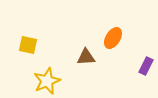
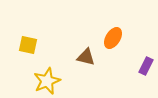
brown triangle: rotated 18 degrees clockwise
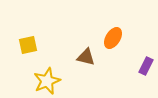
yellow square: rotated 24 degrees counterclockwise
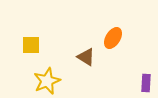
yellow square: moved 3 px right; rotated 12 degrees clockwise
brown triangle: rotated 18 degrees clockwise
purple rectangle: moved 17 px down; rotated 24 degrees counterclockwise
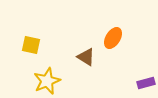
yellow square: rotated 12 degrees clockwise
purple rectangle: rotated 72 degrees clockwise
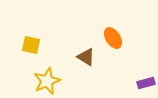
orange ellipse: rotated 65 degrees counterclockwise
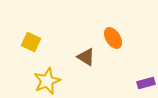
yellow square: moved 3 px up; rotated 12 degrees clockwise
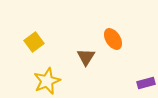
orange ellipse: moved 1 px down
yellow square: moved 3 px right; rotated 30 degrees clockwise
brown triangle: rotated 30 degrees clockwise
